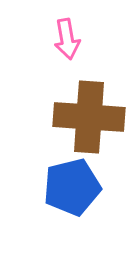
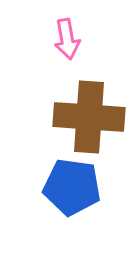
blue pentagon: rotated 22 degrees clockwise
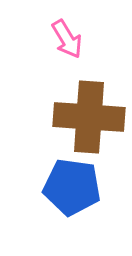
pink arrow: rotated 21 degrees counterclockwise
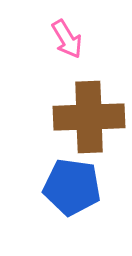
brown cross: rotated 6 degrees counterclockwise
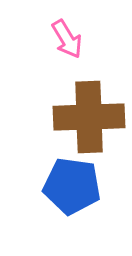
blue pentagon: moved 1 px up
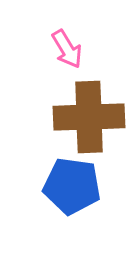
pink arrow: moved 10 px down
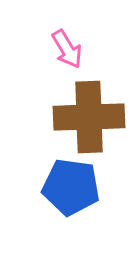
blue pentagon: moved 1 px left, 1 px down
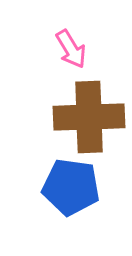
pink arrow: moved 4 px right
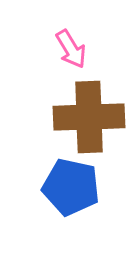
blue pentagon: rotated 4 degrees clockwise
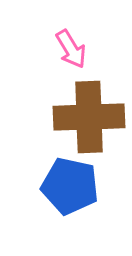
blue pentagon: moved 1 px left, 1 px up
